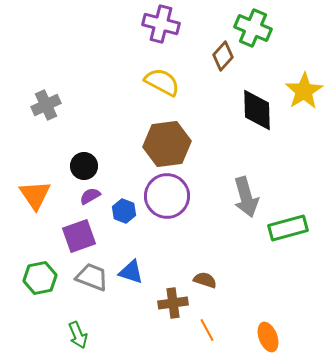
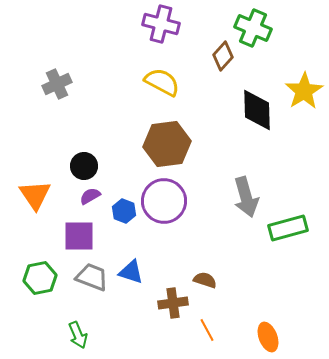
gray cross: moved 11 px right, 21 px up
purple circle: moved 3 px left, 5 px down
purple square: rotated 20 degrees clockwise
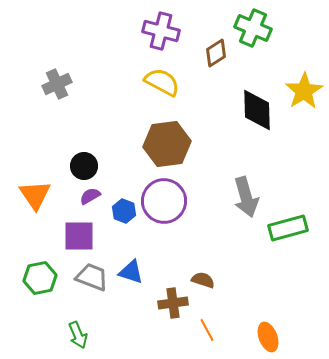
purple cross: moved 7 px down
brown diamond: moved 7 px left, 3 px up; rotated 16 degrees clockwise
brown semicircle: moved 2 px left
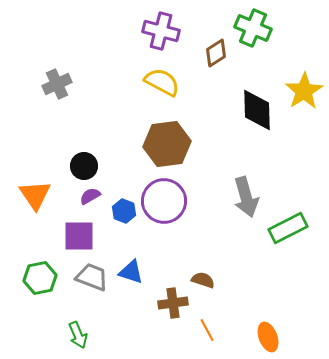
green rectangle: rotated 12 degrees counterclockwise
